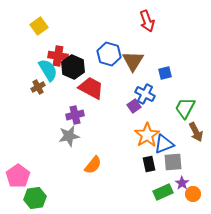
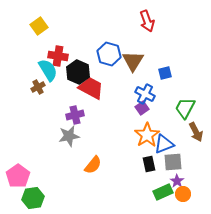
black hexagon: moved 5 px right, 5 px down
purple square: moved 8 px right, 2 px down
purple star: moved 5 px left, 2 px up
orange circle: moved 10 px left
green hexagon: moved 2 px left
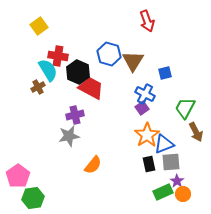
gray square: moved 2 px left
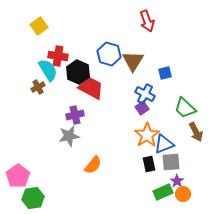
green trapezoid: rotated 75 degrees counterclockwise
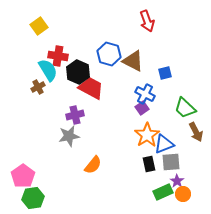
brown triangle: rotated 35 degrees counterclockwise
pink pentagon: moved 5 px right
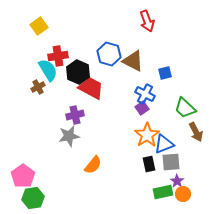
red cross: rotated 18 degrees counterclockwise
green rectangle: rotated 12 degrees clockwise
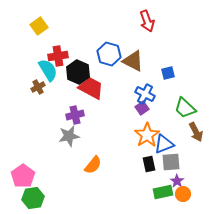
blue square: moved 3 px right
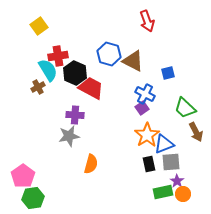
black hexagon: moved 3 px left, 1 px down
purple cross: rotated 18 degrees clockwise
orange semicircle: moved 2 px left, 1 px up; rotated 24 degrees counterclockwise
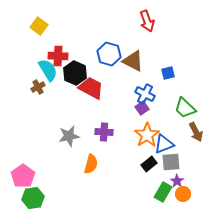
yellow square: rotated 18 degrees counterclockwise
red cross: rotated 12 degrees clockwise
purple cross: moved 29 px right, 17 px down
black rectangle: rotated 63 degrees clockwise
green rectangle: rotated 48 degrees counterclockwise
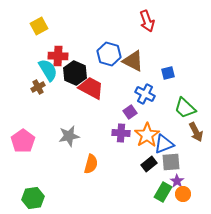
yellow square: rotated 24 degrees clockwise
purple square: moved 12 px left, 4 px down
purple cross: moved 17 px right, 1 px down
pink pentagon: moved 35 px up
